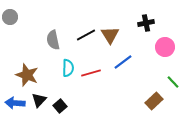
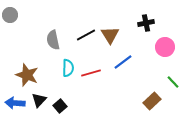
gray circle: moved 2 px up
brown rectangle: moved 2 px left
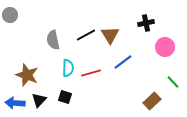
black square: moved 5 px right, 9 px up; rotated 32 degrees counterclockwise
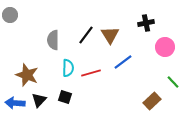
black line: rotated 24 degrees counterclockwise
gray semicircle: rotated 12 degrees clockwise
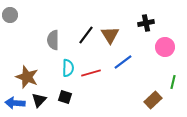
brown star: moved 2 px down
green line: rotated 56 degrees clockwise
brown rectangle: moved 1 px right, 1 px up
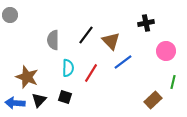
brown triangle: moved 1 px right, 6 px down; rotated 12 degrees counterclockwise
pink circle: moved 1 px right, 4 px down
red line: rotated 42 degrees counterclockwise
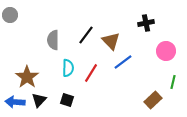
brown star: rotated 15 degrees clockwise
black square: moved 2 px right, 3 px down
blue arrow: moved 1 px up
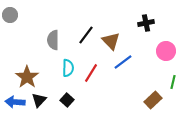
black square: rotated 24 degrees clockwise
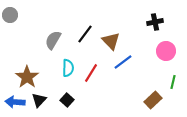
black cross: moved 9 px right, 1 px up
black line: moved 1 px left, 1 px up
gray semicircle: rotated 30 degrees clockwise
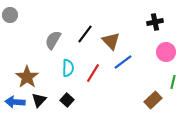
pink circle: moved 1 px down
red line: moved 2 px right
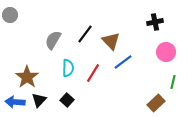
brown rectangle: moved 3 px right, 3 px down
